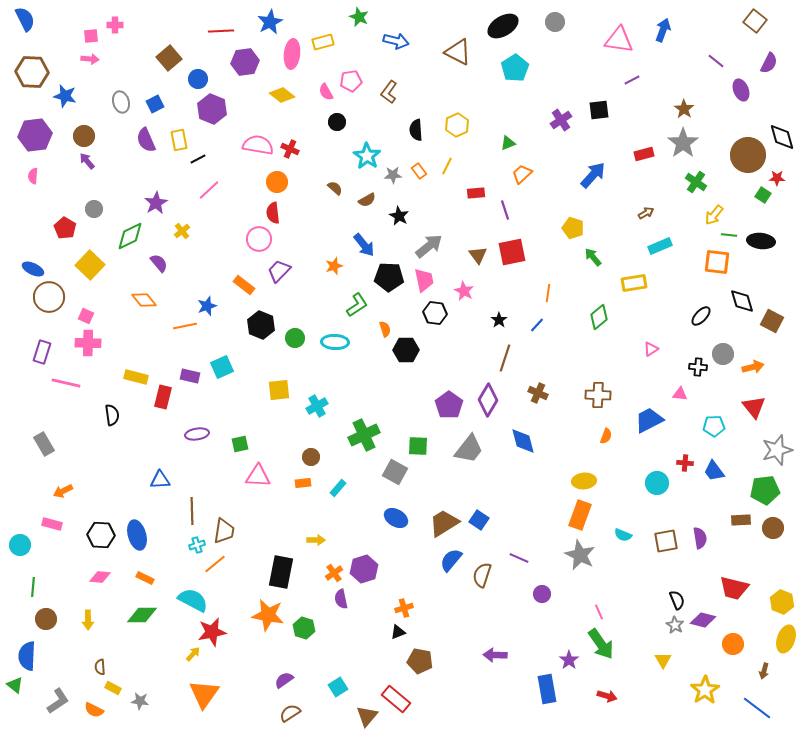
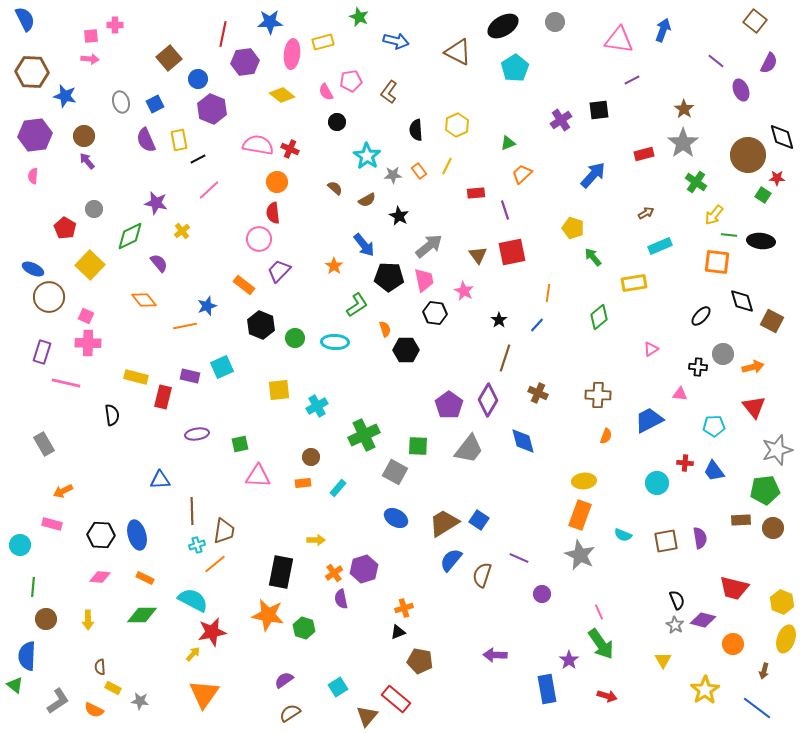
blue star at (270, 22): rotated 25 degrees clockwise
red line at (221, 31): moved 2 px right, 3 px down; rotated 75 degrees counterclockwise
purple star at (156, 203): rotated 30 degrees counterclockwise
orange star at (334, 266): rotated 18 degrees counterclockwise
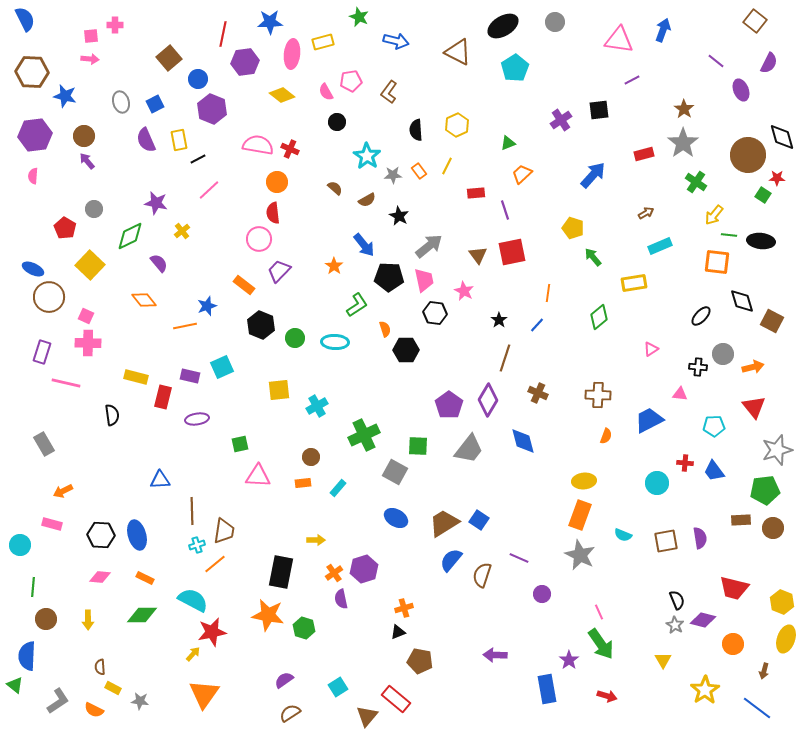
purple ellipse at (197, 434): moved 15 px up
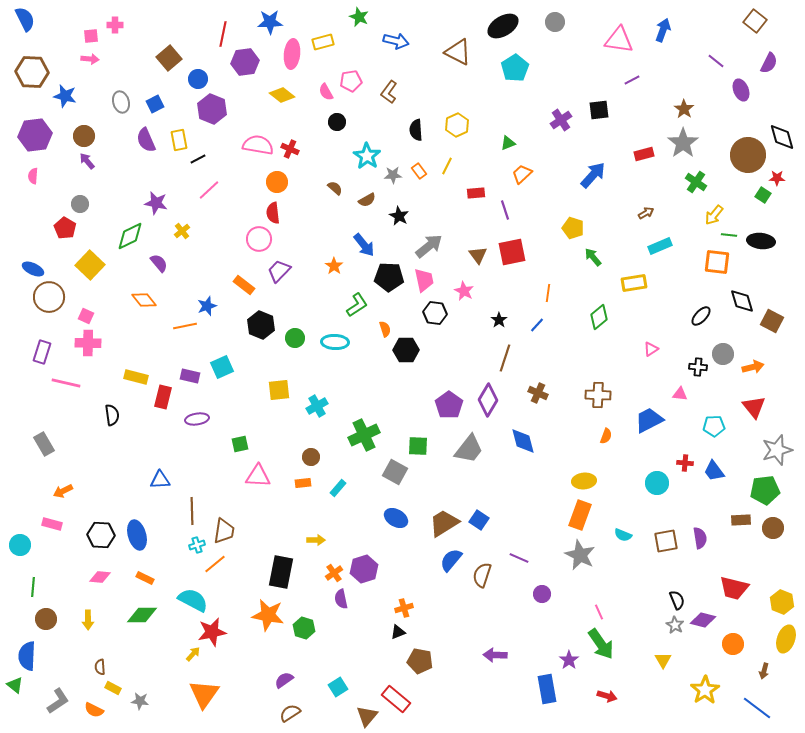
gray circle at (94, 209): moved 14 px left, 5 px up
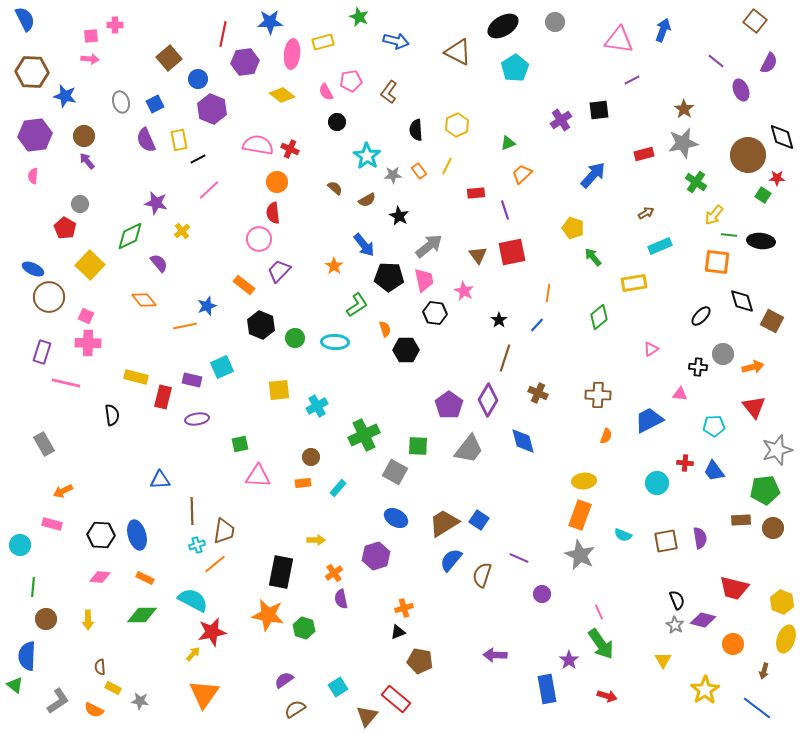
gray star at (683, 143): rotated 24 degrees clockwise
purple rectangle at (190, 376): moved 2 px right, 4 px down
purple hexagon at (364, 569): moved 12 px right, 13 px up
brown semicircle at (290, 713): moved 5 px right, 4 px up
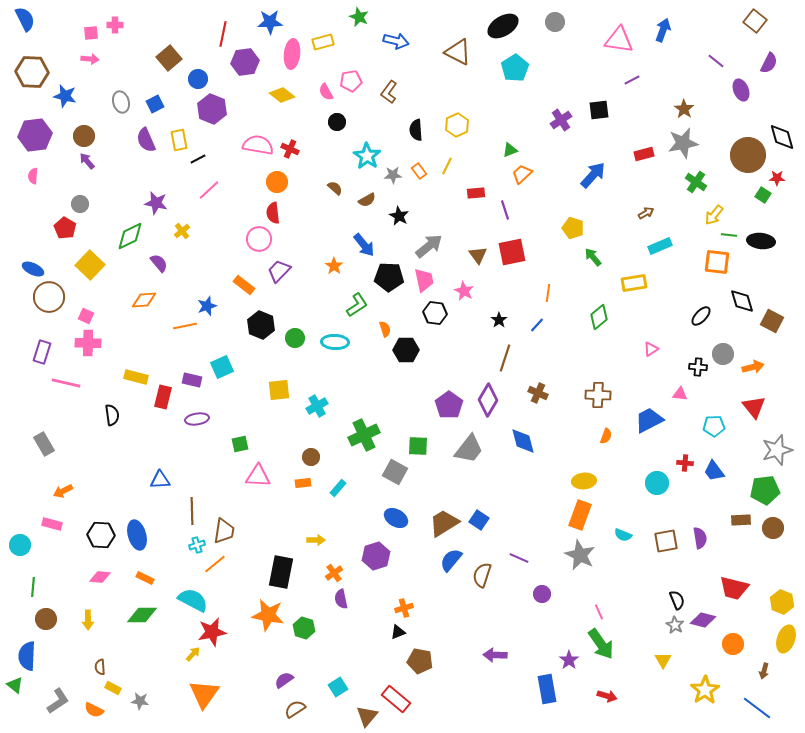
pink square at (91, 36): moved 3 px up
green triangle at (508, 143): moved 2 px right, 7 px down
orange diamond at (144, 300): rotated 55 degrees counterclockwise
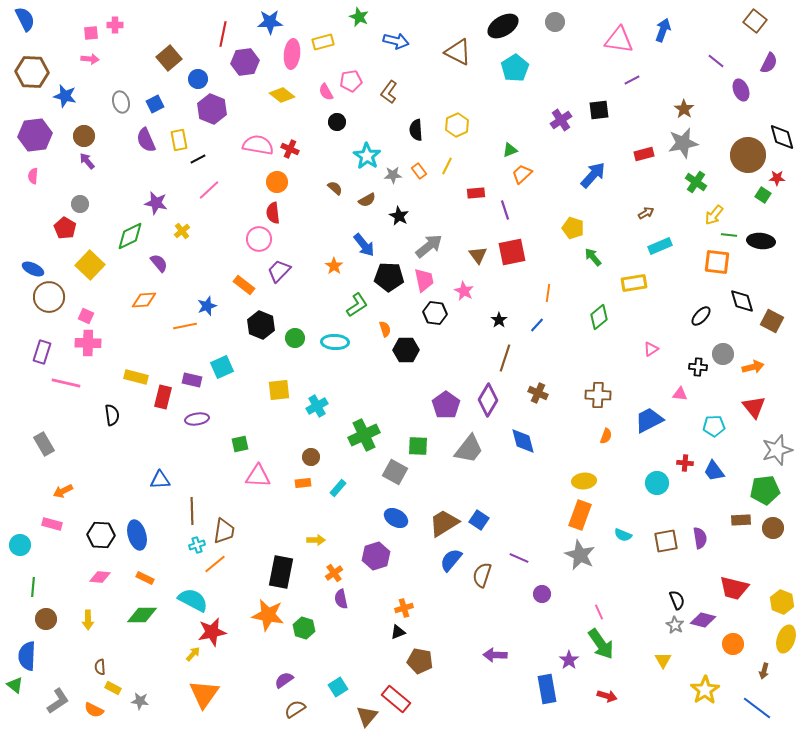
purple pentagon at (449, 405): moved 3 px left
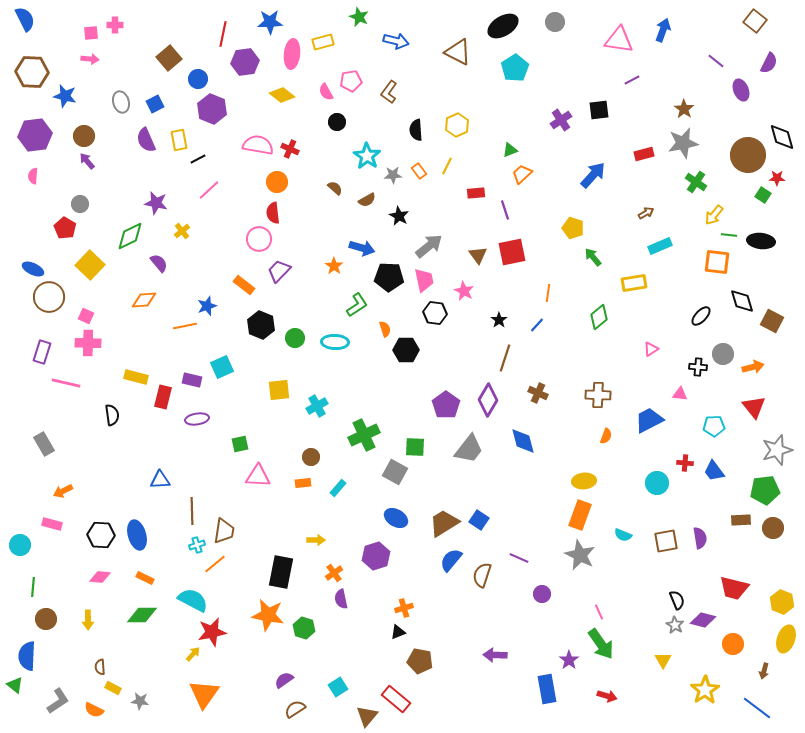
blue arrow at (364, 245): moved 2 px left, 3 px down; rotated 35 degrees counterclockwise
green square at (418, 446): moved 3 px left, 1 px down
